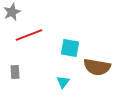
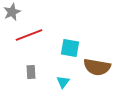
gray rectangle: moved 16 px right
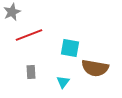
brown semicircle: moved 2 px left, 1 px down
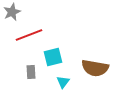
cyan square: moved 17 px left, 9 px down; rotated 24 degrees counterclockwise
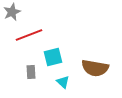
cyan triangle: rotated 24 degrees counterclockwise
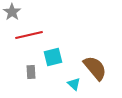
gray star: rotated 12 degrees counterclockwise
red line: rotated 8 degrees clockwise
brown semicircle: rotated 140 degrees counterclockwise
cyan triangle: moved 11 px right, 2 px down
